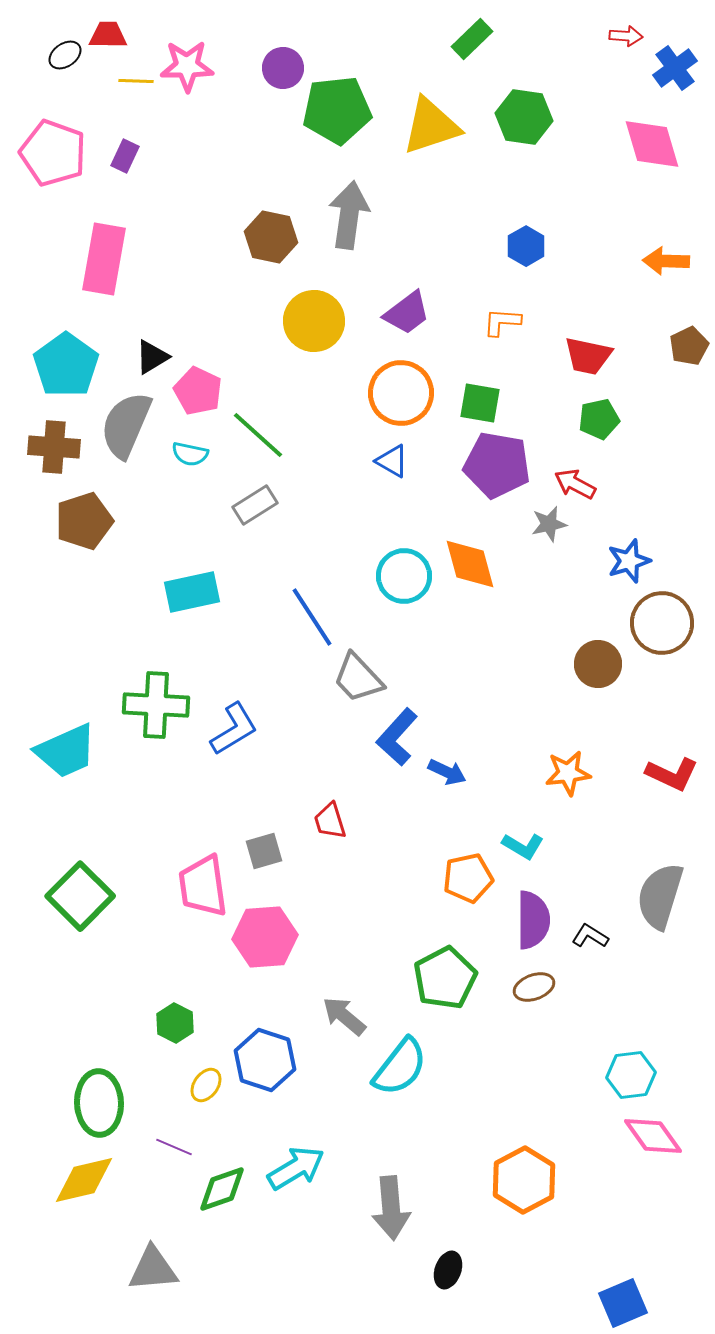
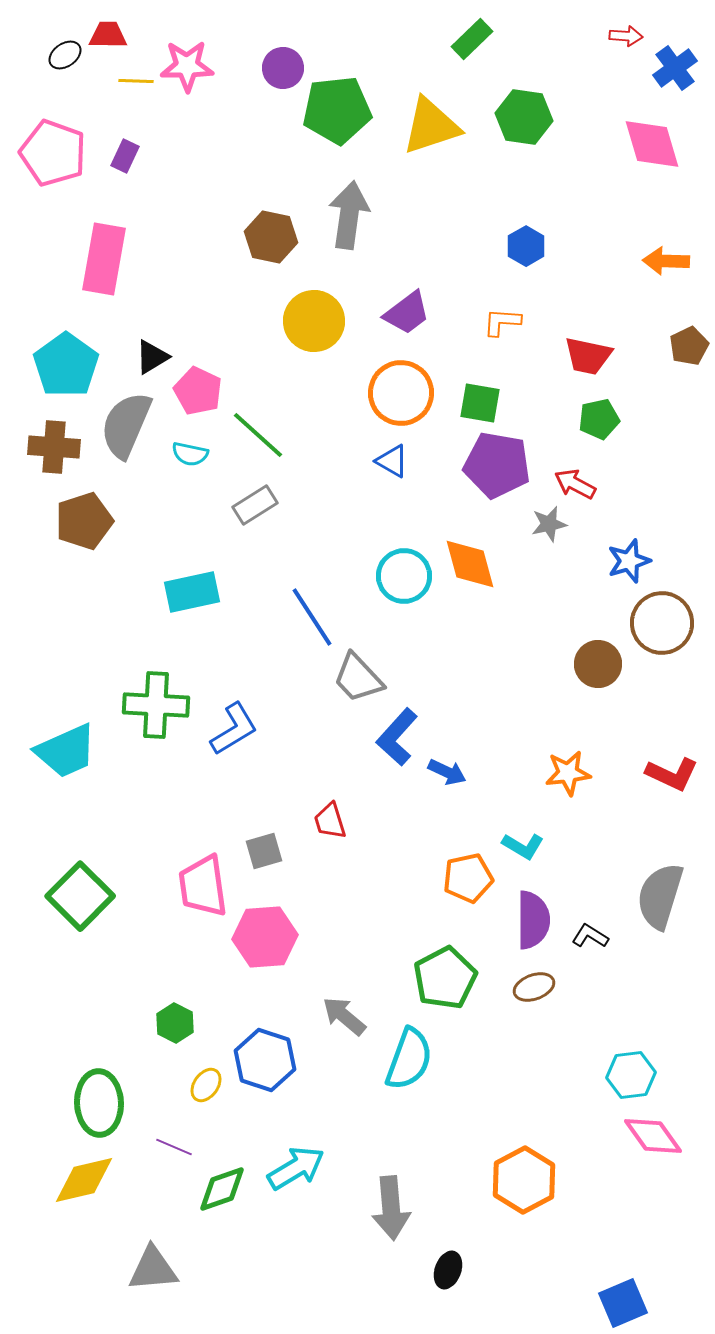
cyan semicircle at (400, 1067): moved 9 px right, 8 px up; rotated 18 degrees counterclockwise
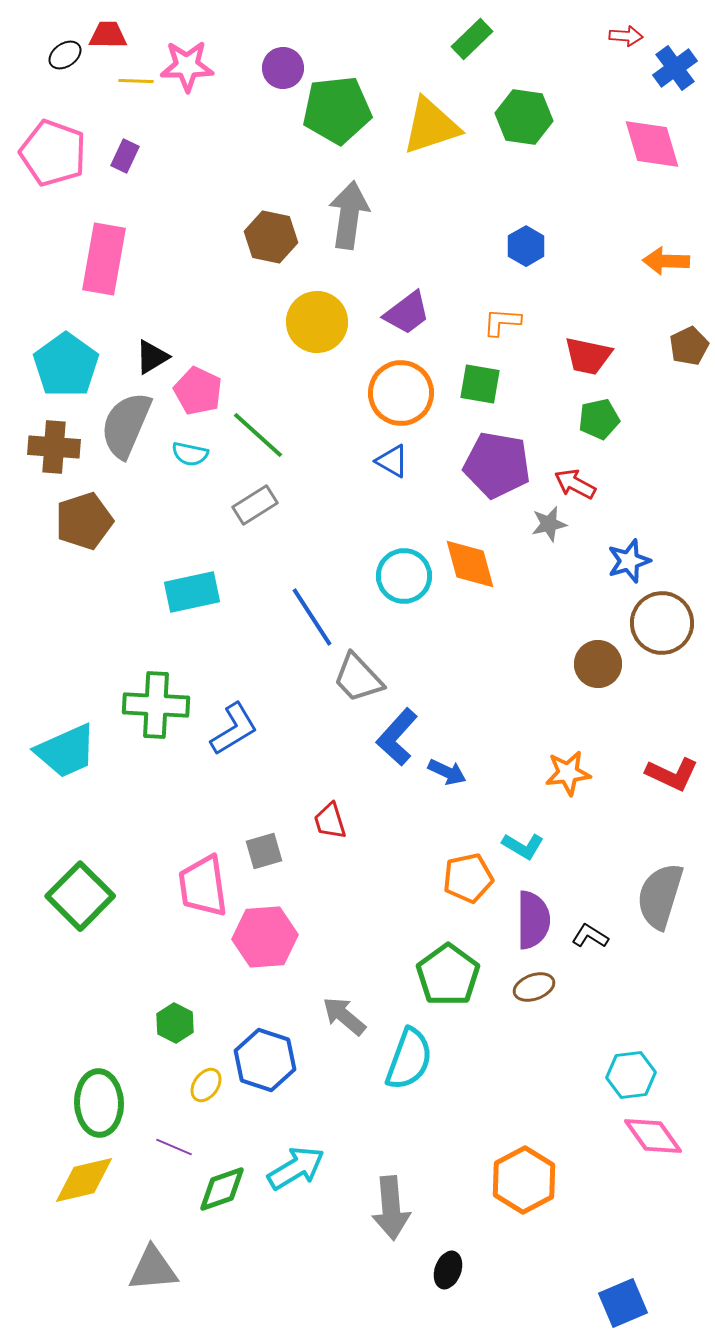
yellow circle at (314, 321): moved 3 px right, 1 px down
green square at (480, 403): moved 19 px up
green pentagon at (445, 978): moved 3 px right, 3 px up; rotated 8 degrees counterclockwise
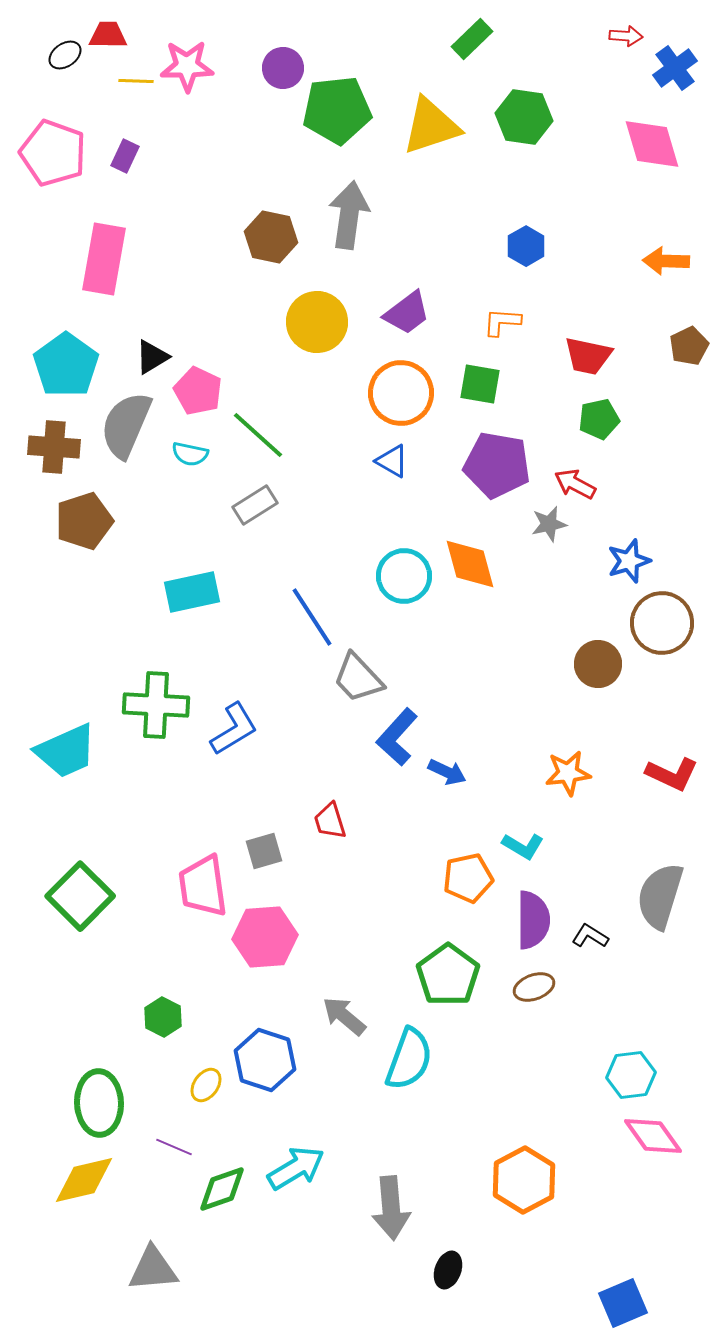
green hexagon at (175, 1023): moved 12 px left, 6 px up
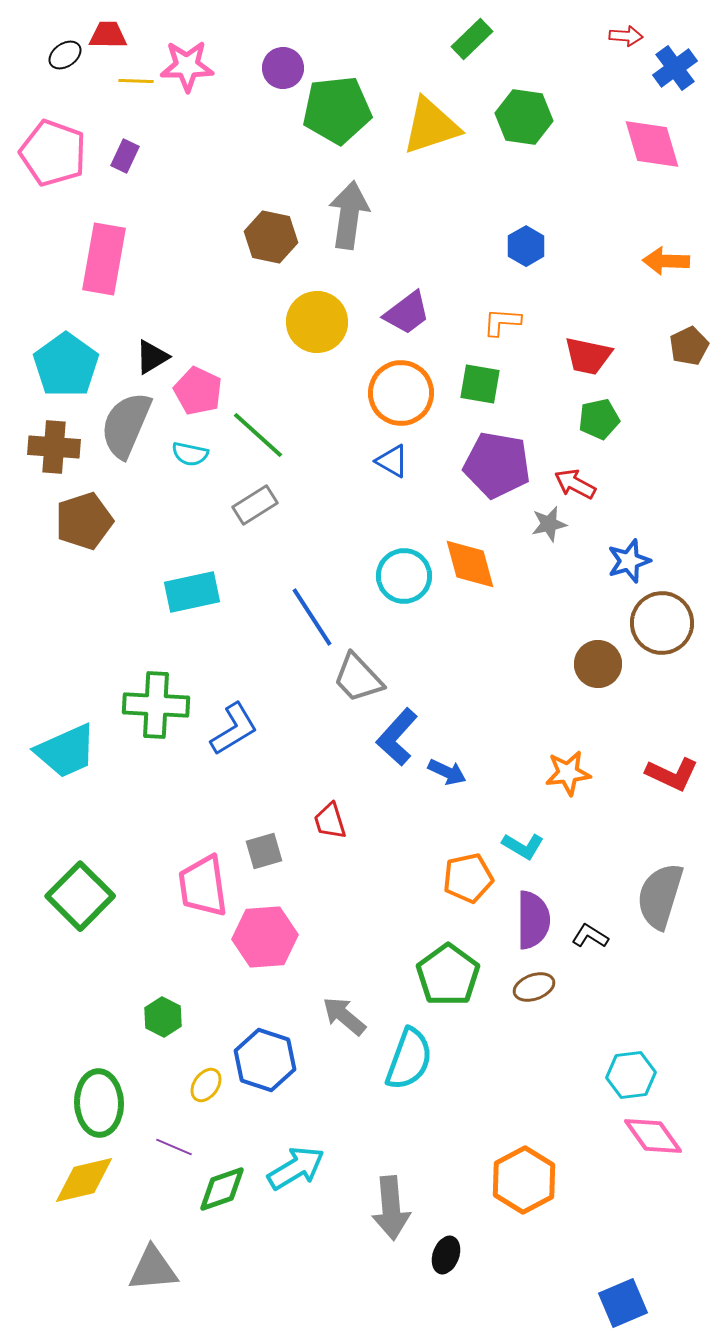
black ellipse at (448, 1270): moved 2 px left, 15 px up
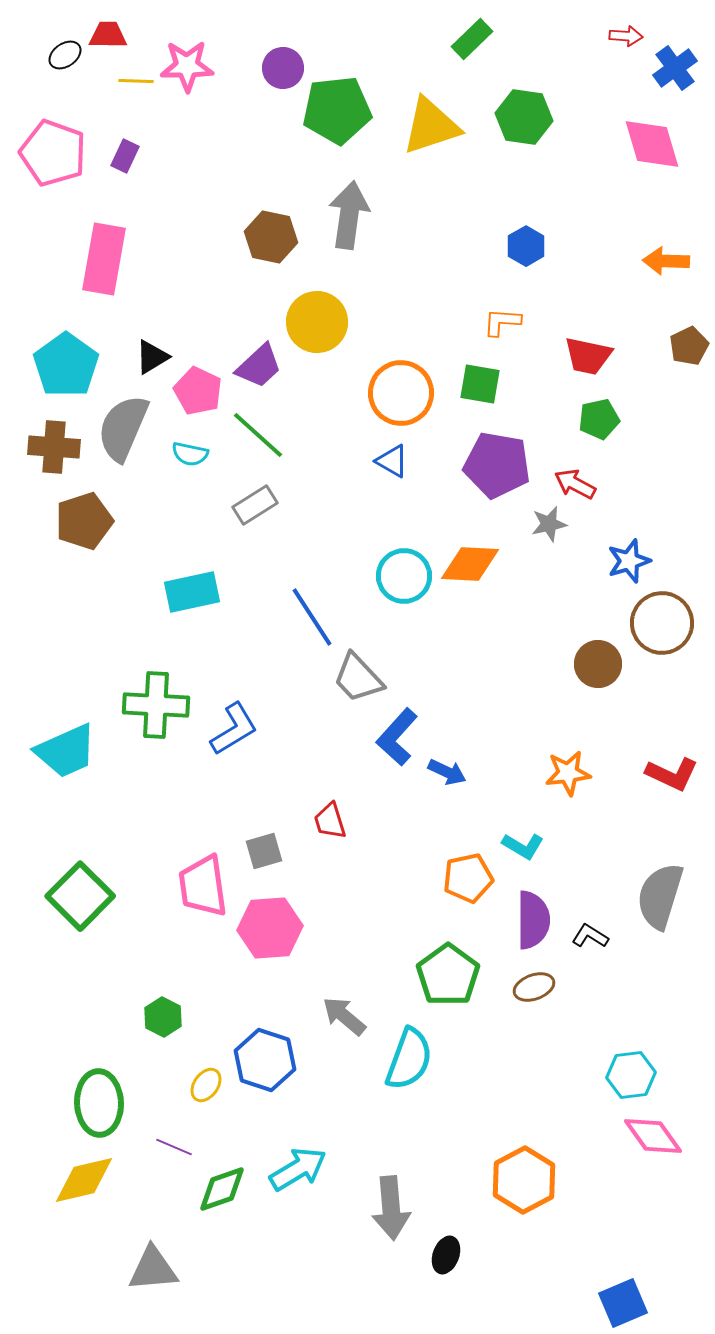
purple trapezoid at (407, 313): moved 148 px left, 53 px down; rotated 6 degrees counterclockwise
gray semicircle at (126, 425): moved 3 px left, 3 px down
orange diamond at (470, 564): rotated 72 degrees counterclockwise
pink hexagon at (265, 937): moved 5 px right, 9 px up
cyan arrow at (296, 1168): moved 2 px right, 1 px down
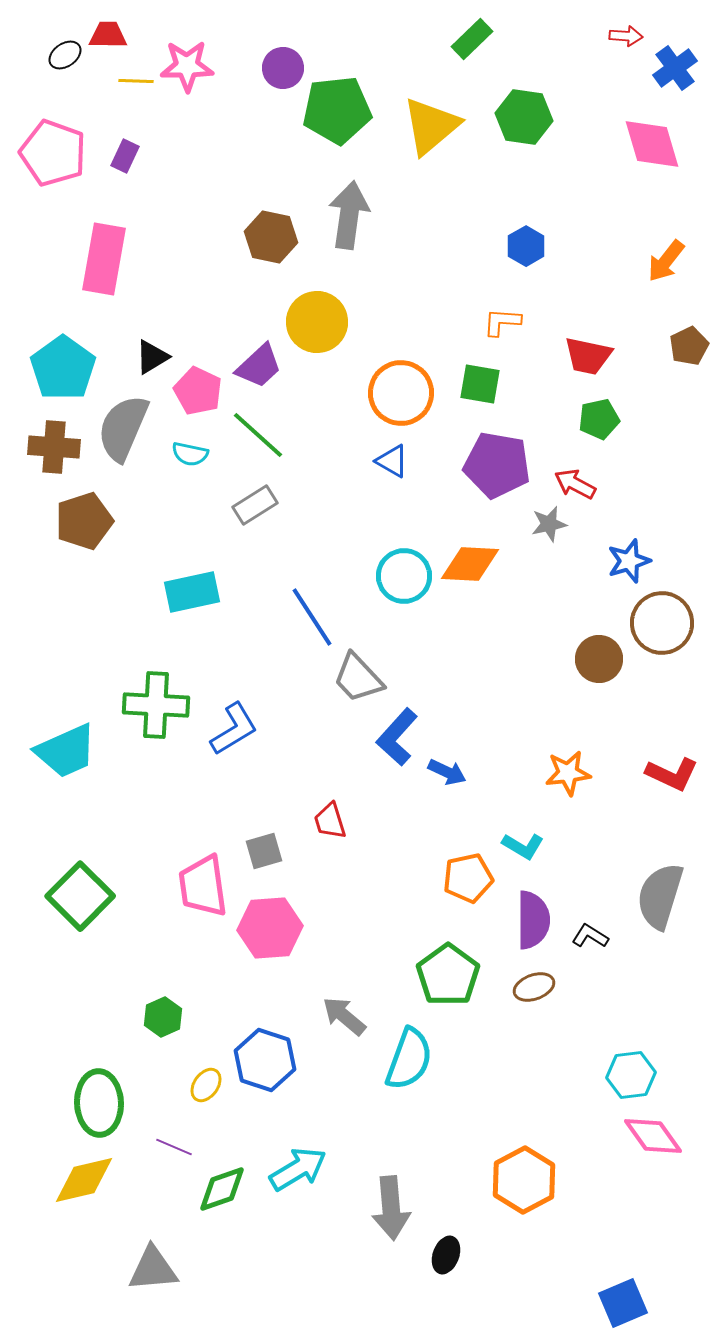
yellow triangle at (431, 126): rotated 22 degrees counterclockwise
orange arrow at (666, 261): rotated 54 degrees counterclockwise
cyan pentagon at (66, 365): moved 3 px left, 3 px down
brown circle at (598, 664): moved 1 px right, 5 px up
green hexagon at (163, 1017): rotated 9 degrees clockwise
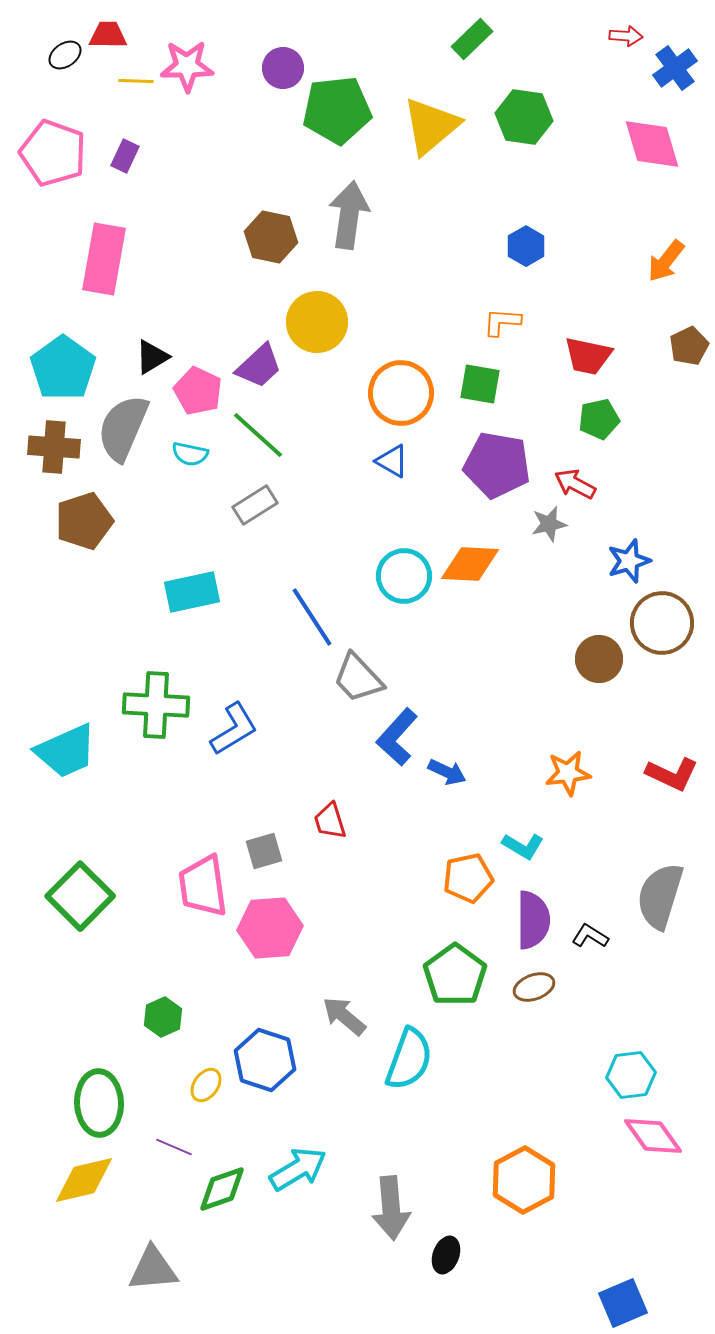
green pentagon at (448, 975): moved 7 px right
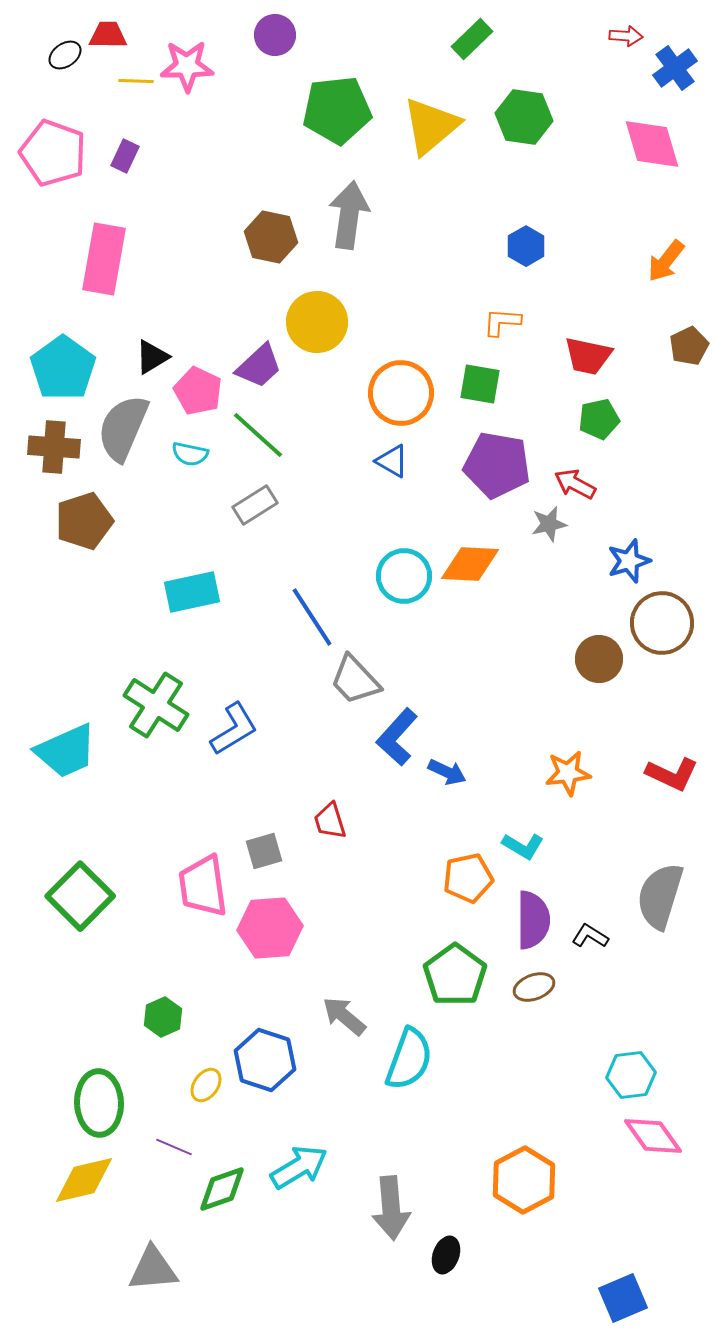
purple circle at (283, 68): moved 8 px left, 33 px up
gray trapezoid at (358, 678): moved 3 px left, 2 px down
green cross at (156, 705): rotated 30 degrees clockwise
cyan arrow at (298, 1169): moved 1 px right, 2 px up
blue square at (623, 1303): moved 5 px up
